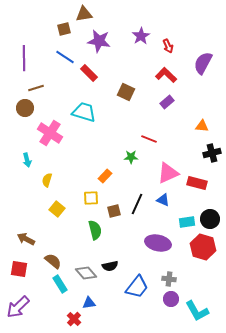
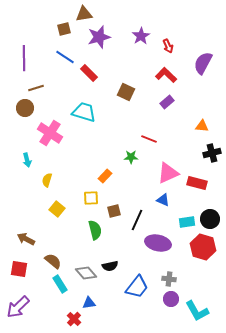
purple star at (99, 41): moved 4 px up; rotated 25 degrees counterclockwise
black line at (137, 204): moved 16 px down
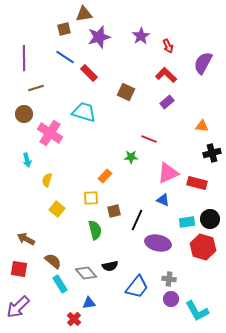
brown circle at (25, 108): moved 1 px left, 6 px down
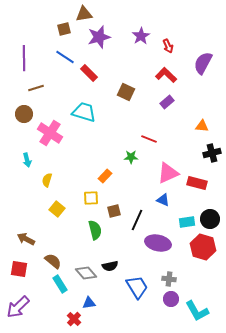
blue trapezoid at (137, 287): rotated 70 degrees counterclockwise
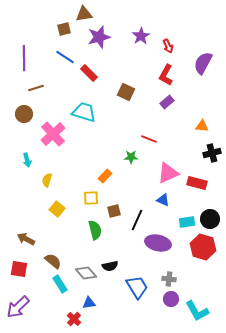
red L-shape at (166, 75): rotated 105 degrees counterclockwise
pink cross at (50, 133): moved 3 px right, 1 px down; rotated 15 degrees clockwise
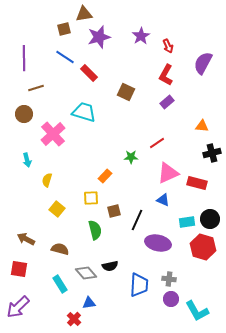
red line at (149, 139): moved 8 px right, 4 px down; rotated 56 degrees counterclockwise
brown semicircle at (53, 261): moved 7 px right, 12 px up; rotated 24 degrees counterclockwise
blue trapezoid at (137, 287): moved 2 px right, 2 px up; rotated 35 degrees clockwise
